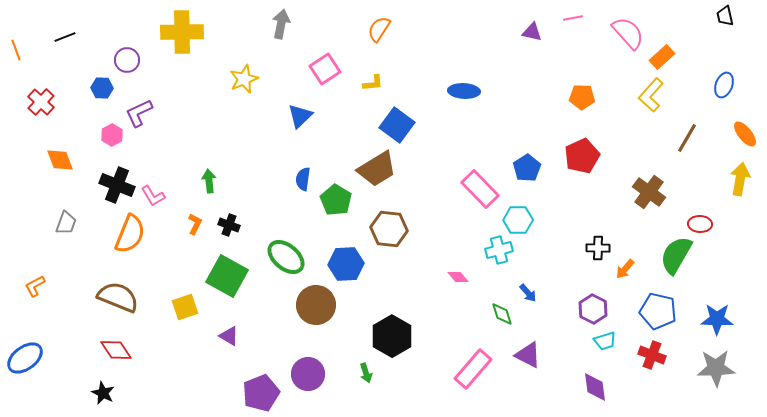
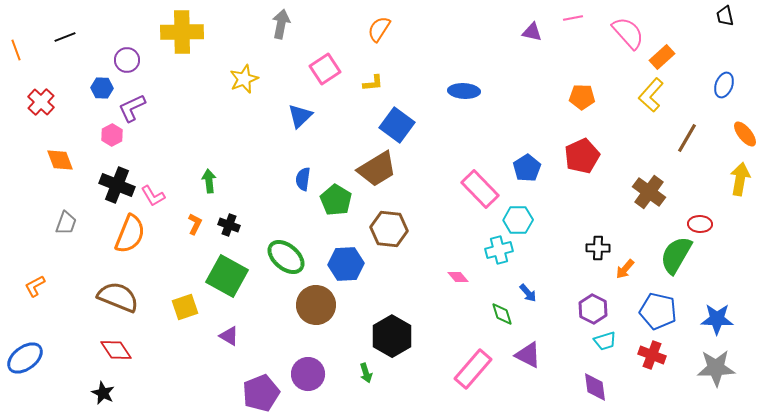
purple L-shape at (139, 113): moved 7 px left, 5 px up
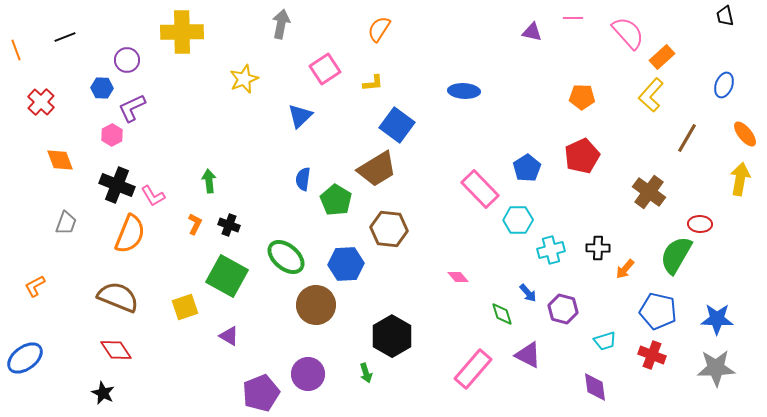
pink line at (573, 18): rotated 12 degrees clockwise
cyan cross at (499, 250): moved 52 px right
purple hexagon at (593, 309): moved 30 px left; rotated 12 degrees counterclockwise
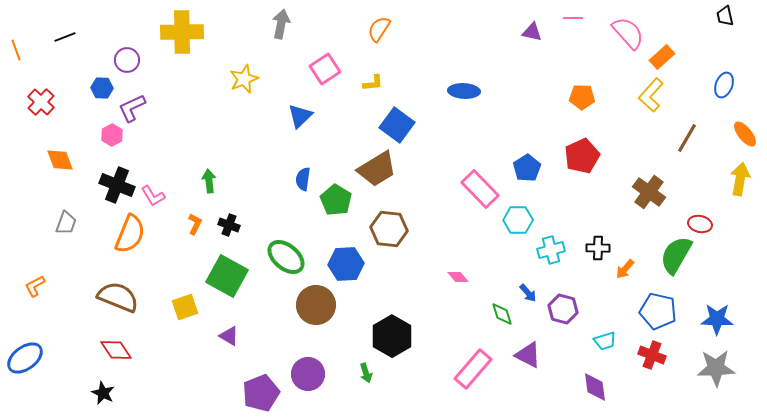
red ellipse at (700, 224): rotated 10 degrees clockwise
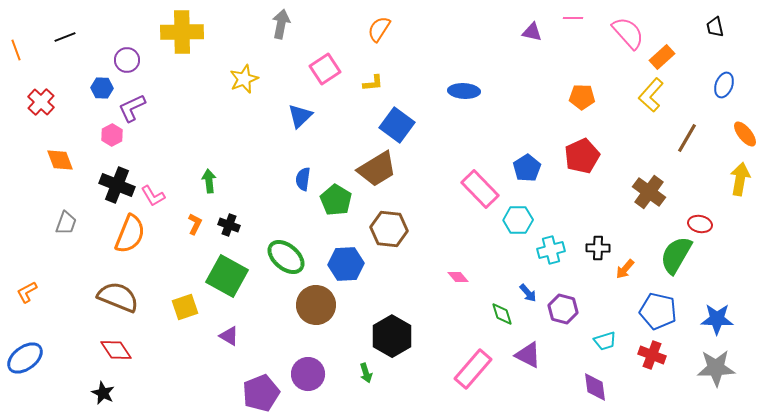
black trapezoid at (725, 16): moved 10 px left, 11 px down
orange L-shape at (35, 286): moved 8 px left, 6 px down
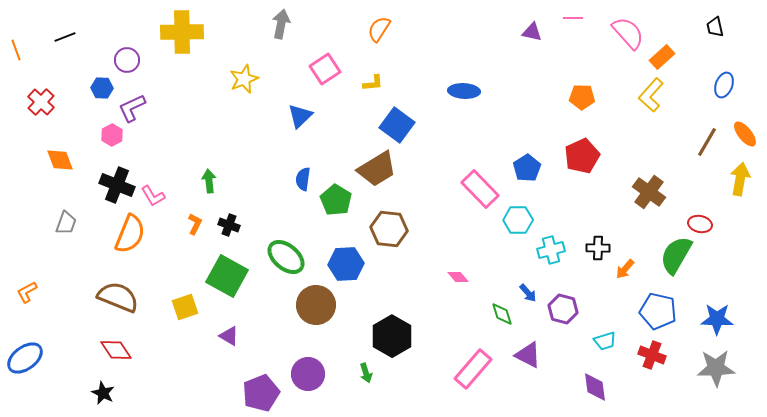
brown line at (687, 138): moved 20 px right, 4 px down
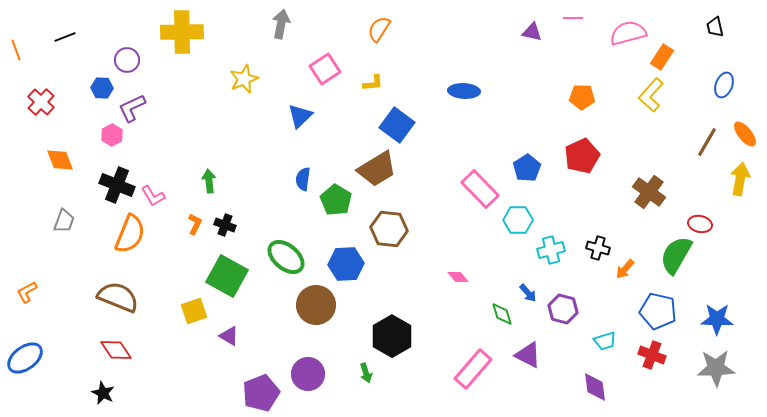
pink semicircle at (628, 33): rotated 63 degrees counterclockwise
orange rectangle at (662, 57): rotated 15 degrees counterclockwise
gray trapezoid at (66, 223): moved 2 px left, 2 px up
black cross at (229, 225): moved 4 px left
black cross at (598, 248): rotated 15 degrees clockwise
yellow square at (185, 307): moved 9 px right, 4 px down
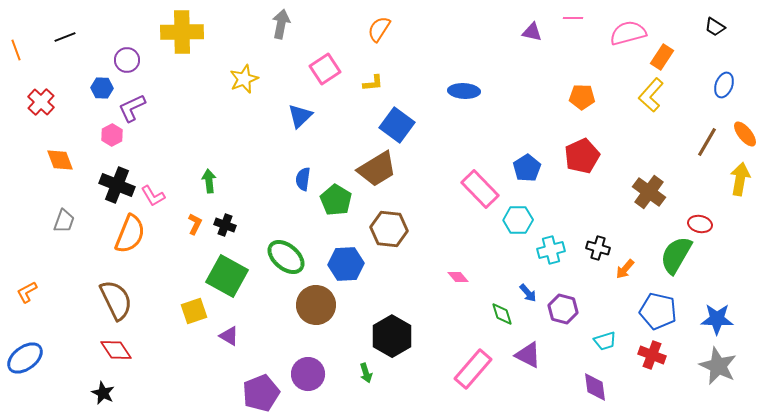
black trapezoid at (715, 27): rotated 45 degrees counterclockwise
brown semicircle at (118, 297): moved 2 px left, 3 px down; rotated 42 degrees clockwise
gray star at (716, 368): moved 2 px right, 2 px up; rotated 27 degrees clockwise
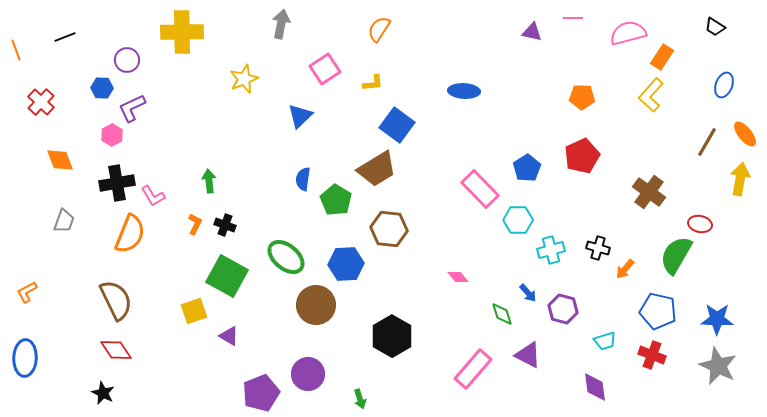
black cross at (117, 185): moved 2 px up; rotated 32 degrees counterclockwise
blue ellipse at (25, 358): rotated 51 degrees counterclockwise
green arrow at (366, 373): moved 6 px left, 26 px down
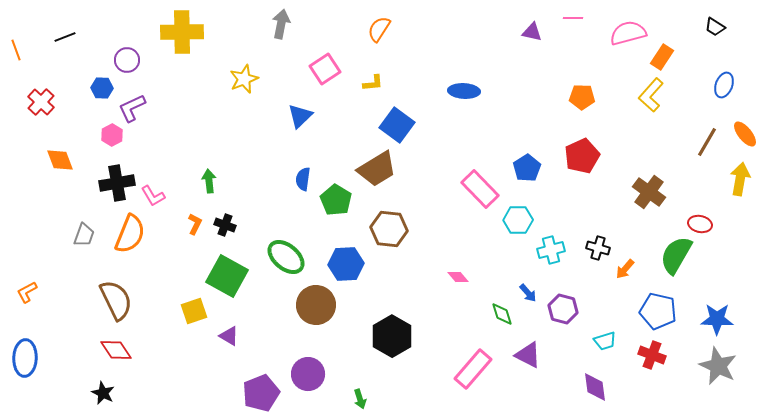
gray trapezoid at (64, 221): moved 20 px right, 14 px down
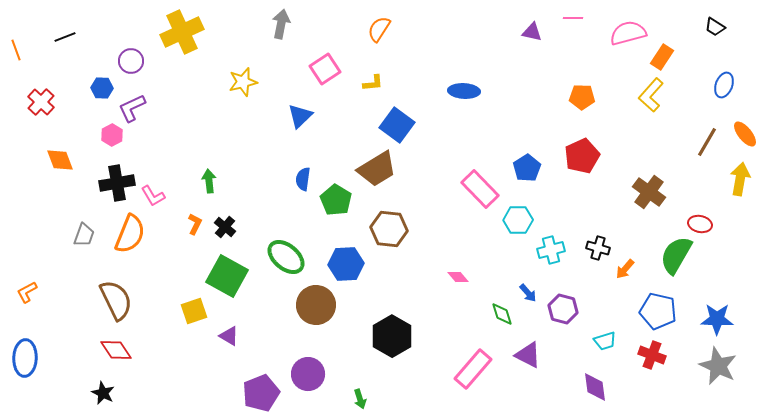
yellow cross at (182, 32): rotated 24 degrees counterclockwise
purple circle at (127, 60): moved 4 px right, 1 px down
yellow star at (244, 79): moved 1 px left, 3 px down; rotated 8 degrees clockwise
black cross at (225, 225): moved 2 px down; rotated 20 degrees clockwise
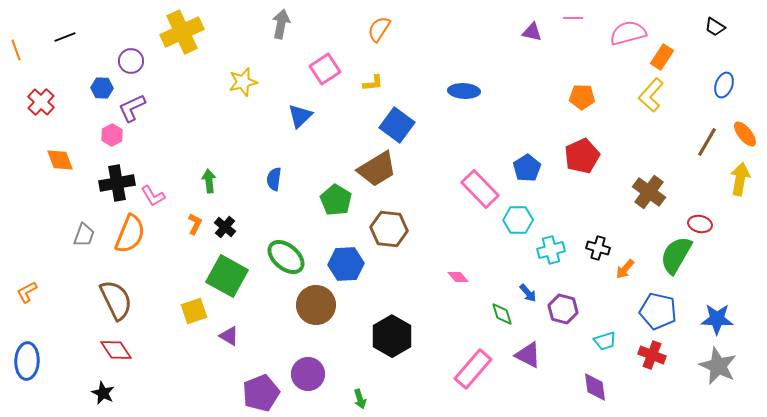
blue semicircle at (303, 179): moved 29 px left
blue ellipse at (25, 358): moved 2 px right, 3 px down
